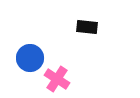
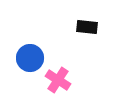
pink cross: moved 1 px right, 1 px down
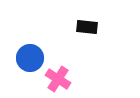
pink cross: moved 1 px up
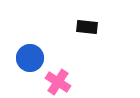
pink cross: moved 3 px down
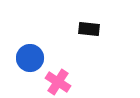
black rectangle: moved 2 px right, 2 px down
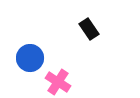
black rectangle: rotated 50 degrees clockwise
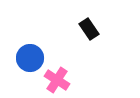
pink cross: moved 1 px left, 2 px up
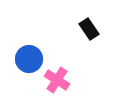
blue circle: moved 1 px left, 1 px down
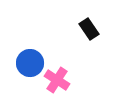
blue circle: moved 1 px right, 4 px down
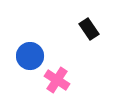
blue circle: moved 7 px up
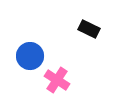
black rectangle: rotated 30 degrees counterclockwise
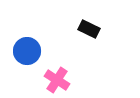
blue circle: moved 3 px left, 5 px up
